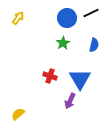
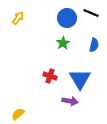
black line: rotated 49 degrees clockwise
purple arrow: rotated 105 degrees counterclockwise
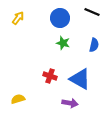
black line: moved 1 px right, 1 px up
blue circle: moved 7 px left
green star: rotated 24 degrees counterclockwise
blue triangle: rotated 30 degrees counterclockwise
purple arrow: moved 2 px down
yellow semicircle: moved 15 px up; rotated 24 degrees clockwise
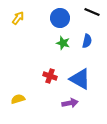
blue semicircle: moved 7 px left, 4 px up
purple arrow: rotated 21 degrees counterclockwise
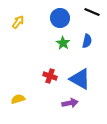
yellow arrow: moved 4 px down
green star: rotated 16 degrees clockwise
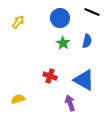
blue triangle: moved 4 px right, 1 px down
purple arrow: rotated 98 degrees counterclockwise
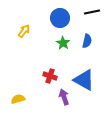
black line: rotated 35 degrees counterclockwise
yellow arrow: moved 6 px right, 9 px down
purple arrow: moved 6 px left, 6 px up
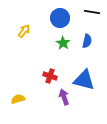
black line: rotated 21 degrees clockwise
blue triangle: rotated 15 degrees counterclockwise
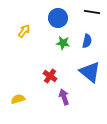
blue circle: moved 2 px left
green star: rotated 24 degrees counterclockwise
red cross: rotated 16 degrees clockwise
blue triangle: moved 6 px right, 8 px up; rotated 25 degrees clockwise
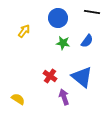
blue semicircle: rotated 24 degrees clockwise
blue triangle: moved 8 px left, 5 px down
yellow semicircle: rotated 48 degrees clockwise
